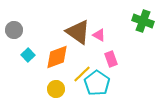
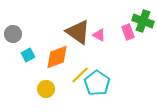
gray circle: moved 1 px left, 4 px down
cyan square: rotated 16 degrees clockwise
pink rectangle: moved 17 px right, 27 px up
yellow line: moved 2 px left, 1 px down
yellow circle: moved 10 px left
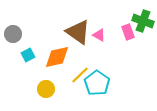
orange diamond: rotated 8 degrees clockwise
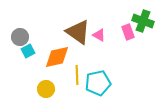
gray circle: moved 7 px right, 3 px down
cyan square: moved 4 px up
yellow line: moved 3 px left; rotated 48 degrees counterclockwise
cyan pentagon: moved 1 px right; rotated 25 degrees clockwise
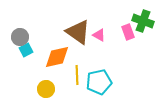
cyan square: moved 2 px left, 1 px up
cyan pentagon: moved 1 px right, 1 px up
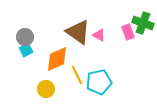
green cross: moved 2 px down
gray circle: moved 5 px right
orange diamond: moved 2 px down; rotated 12 degrees counterclockwise
yellow line: rotated 24 degrees counterclockwise
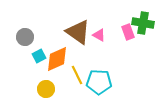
green cross: rotated 10 degrees counterclockwise
cyan square: moved 13 px right, 6 px down
cyan pentagon: rotated 15 degrees clockwise
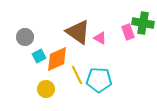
pink triangle: moved 1 px right, 3 px down
cyan pentagon: moved 2 px up
